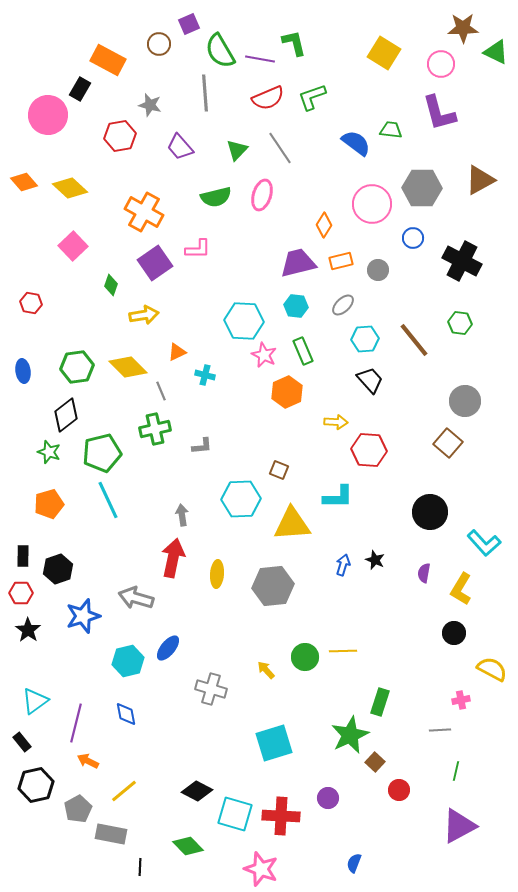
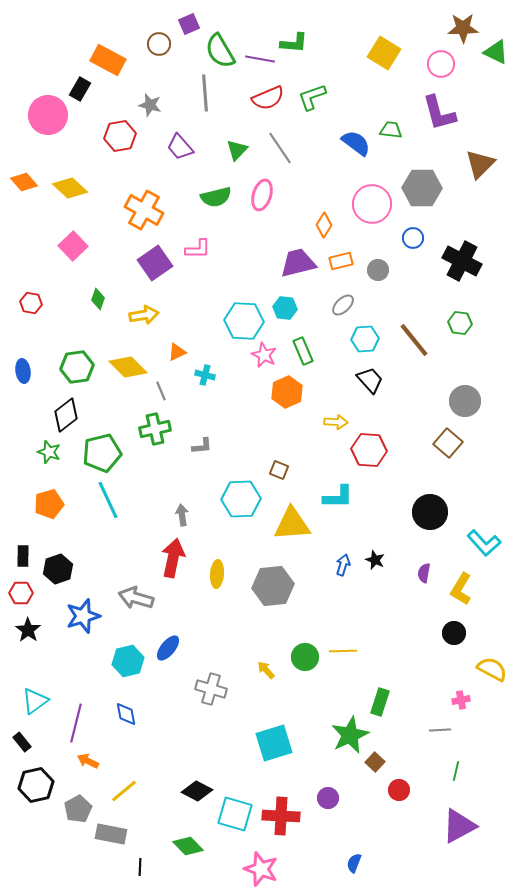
green L-shape at (294, 43): rotated 108 degrees clockwise
brown triangle at (480, 180): moved 16 px up; rotated 16 degrees counterclockwise
orange cross at (144, 212): moved 2 px up
green diamond at (111, 285): moved 13 px left, 14 px down
cyan hexagon at (296, 306): moved 11 px left, 2 px down
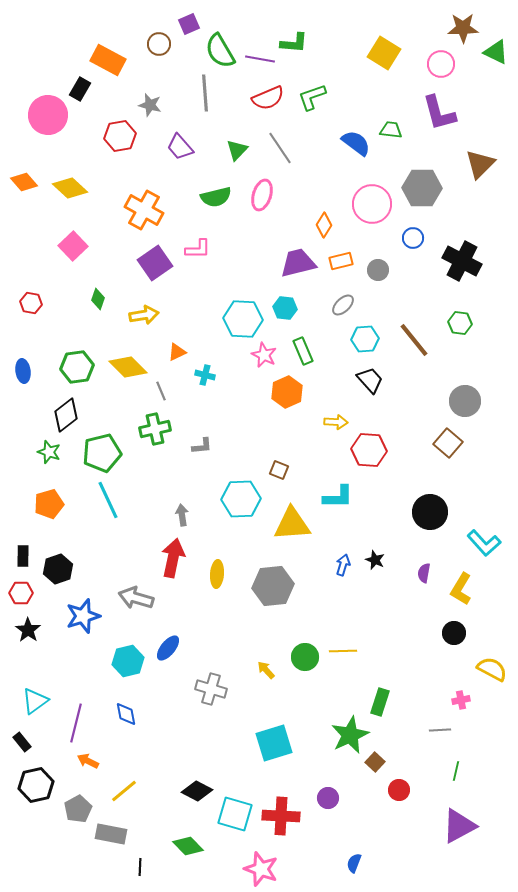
cyan hexagon at (244, 321): moved 1 px left, 2 px up
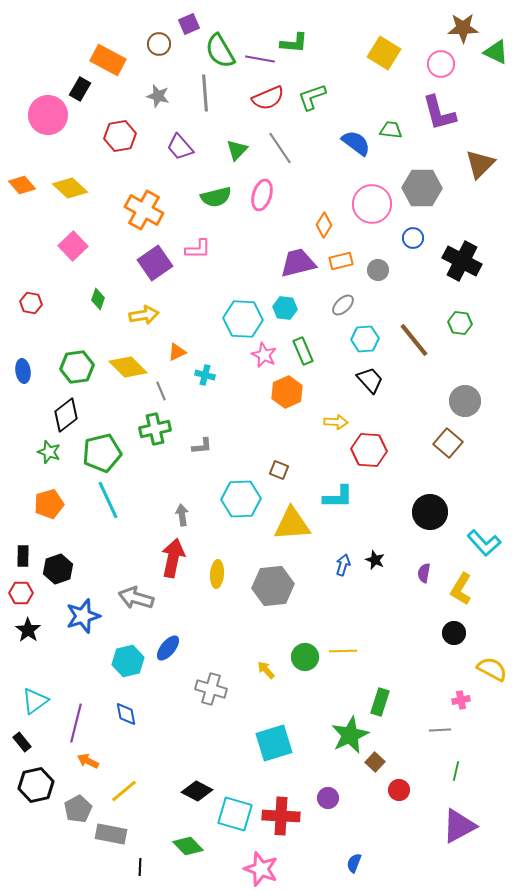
gray star at (150, 105): moved 8 px right, 9 px up
orange diamond at (24, 182): moved 2 px left, 3 px down
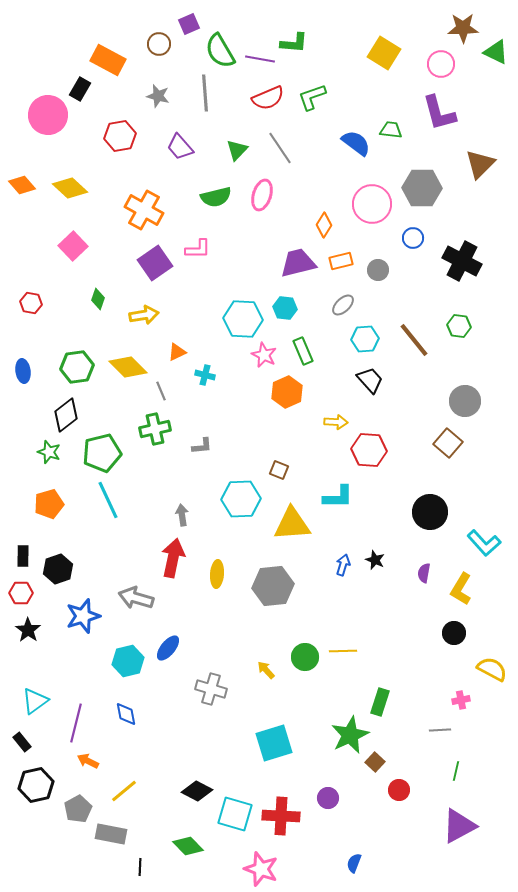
green hexagon at (460, 323): moved 1 px left, 3 px down
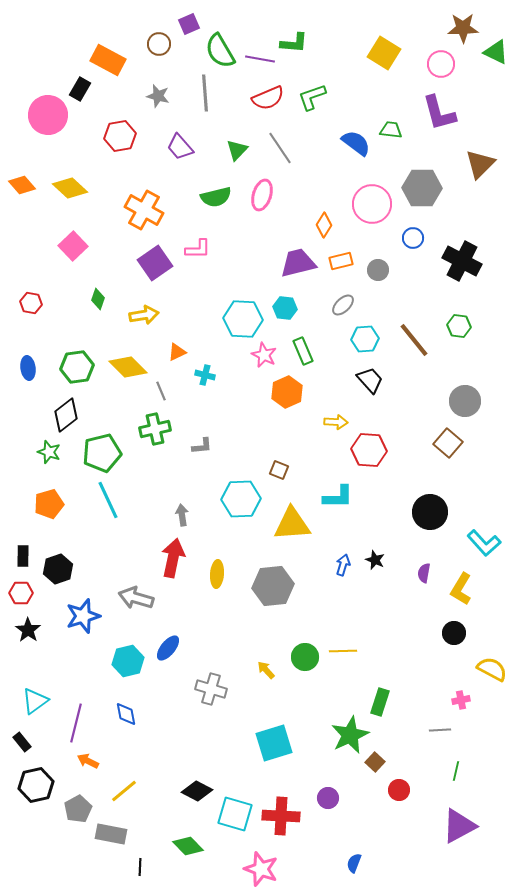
blue ellipse at (23, 371): moved 5 px right, 3 px up
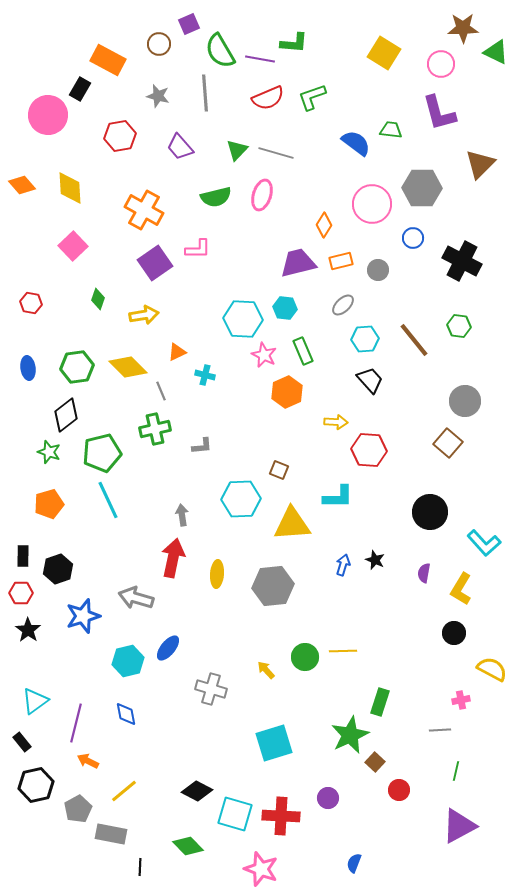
gray line at (280, 148): moved 4 px left, 5 px down; rotated 40 degrees counterclockwise
yellow diamond at (70, 188): rotated 44 degrees clockwise
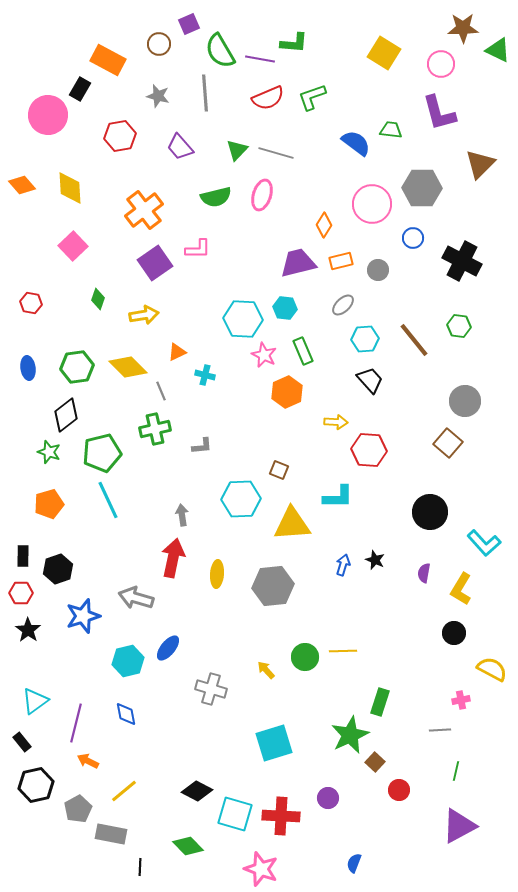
green triangle at (496, 52): moved 2 px right, 2 px up
orange cross at (144, 210): rotated 24 degrees clockwise
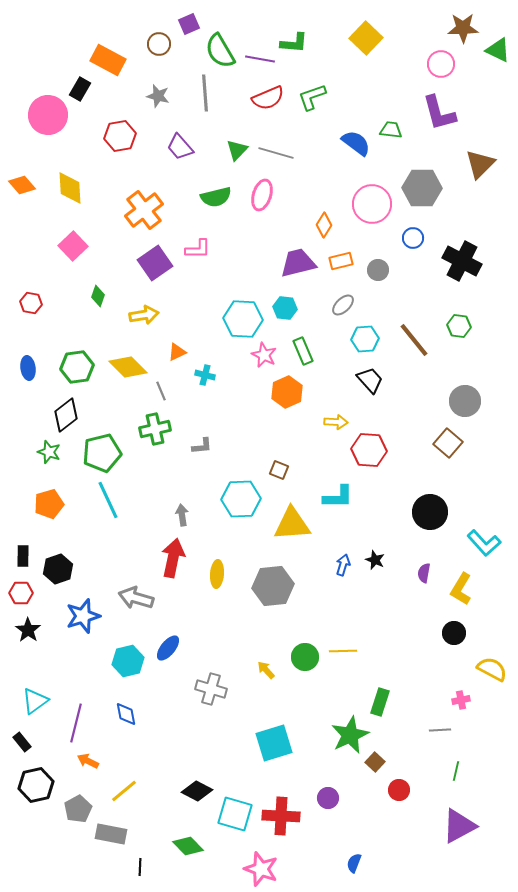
yellow square at (384, 53): moved 18 px left, 15 px up; rotated 12 degrees clockwise
green diamond at (98, 299): moved 3 px up
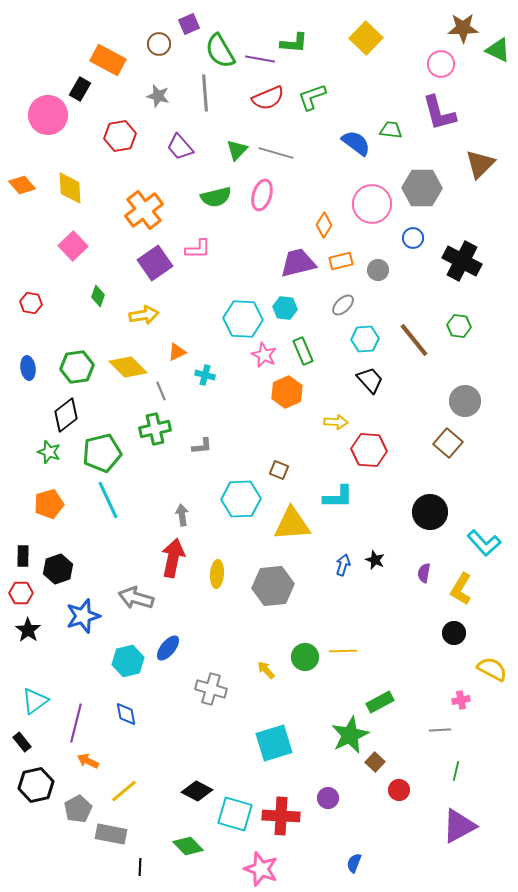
green rectangle at (380, 702): rotated 44 degrees clockwise
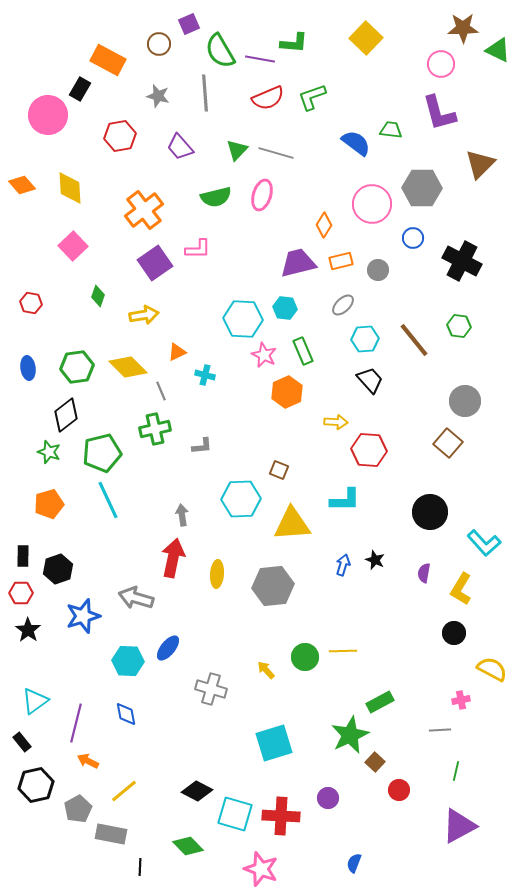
cyan L-shape at (338, 497): moved 7 px right, 3 px down
cyan hexagon at (128, 661): rotated 16 degrees clockwise
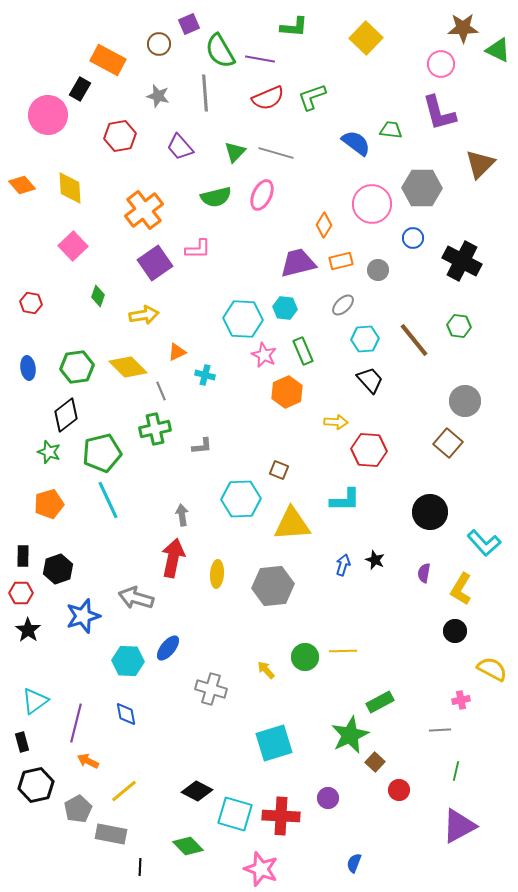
green L-shape at (294, 43): moved 16 px up
green triangle at (237, 150): moved 2 px left, 2 px down
pink ellipse at (262, 195): rotated 8 degrees clockwise
black circle at (454, 633): moved 1 px right, 2 px up
black rectangle at (22, 742): rotated 24 degrees clockwise
